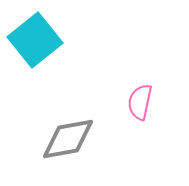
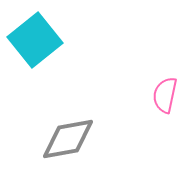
pink semicircle: moved 25 px right, 7 px up
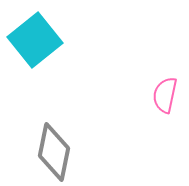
gray diamond: moved 14 px left, 13 px down; rotated 68 degrees counterclockwise
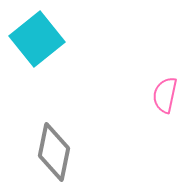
cyan square: moved 2 px right, 1 px up
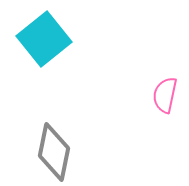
cyan square: moved 7 px right
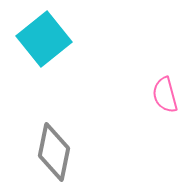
pink semicircle: rotated 27 degrees counterclockwise
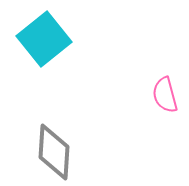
gray diamond: rotated 8 degrees counterclockwise
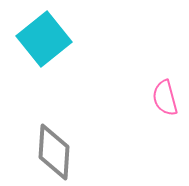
pink semicircle: moved 3 px down
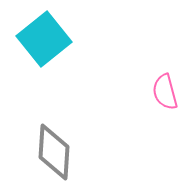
pink semicircle: moved 6 px up
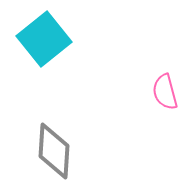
gray diamond: moved 1 px up
